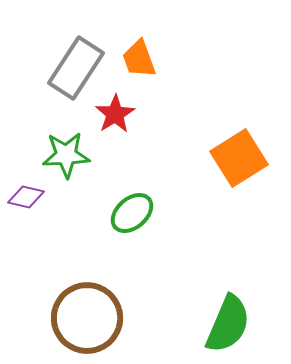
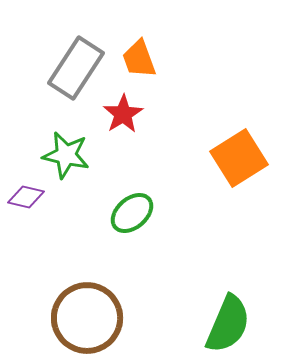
red star: moved 8 px right
green star: rotated 15 degrees clockwise
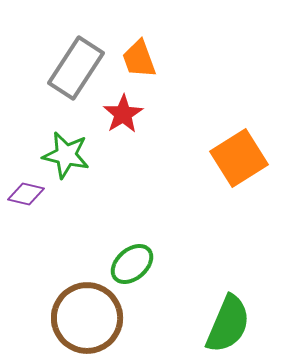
purple diamond: moved 3 px up
green ellipse: moved 51 px down
